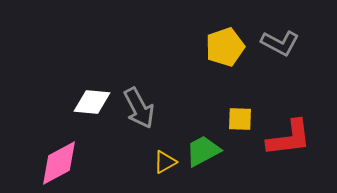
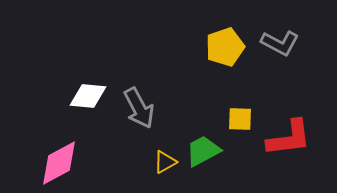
white diamond: moved 4 px left, 6 px up
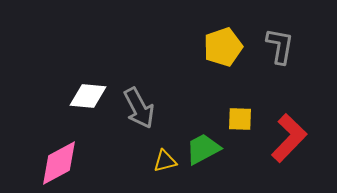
gray L-shape: moved 3 px down; rotated 108 degrees counterclockwise
yellow pentagon: moved 2 px left
red L-shape: rotated 39 degrees counterclockwise
green trapezoid: moved 2 px up
yellow triangle: moved 1 px up; rotated 15 degrees clockwise
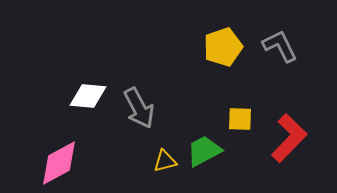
gray L-shape: rotated 36 degrees counterclockwise
green trapezoid: moved 1 px right, 2 px down
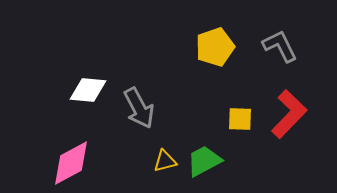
yellow pentagon: moved 8 px left
white diamond: moved 6 px up
red L-shape: moved 24 px up
green trapezoid: moved 10 px down
pink diamond: moved 12 px right
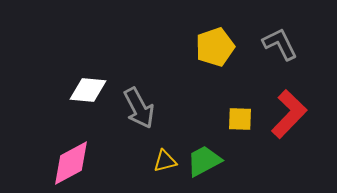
gray L-shape: moved 2 px up
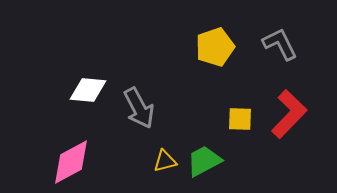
pink diamond: moved 1 px up
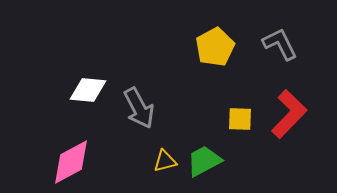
yellow pentagon: rotated 9 degrees counterclockwise
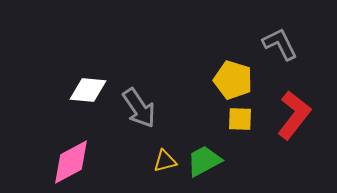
yellow pentagon: moved 18 px right, 33 px down; rotated 27 degrees counterclockwise
gray arrow: rotated 6 degrees counterclockwise
red L-shape: moved 5 px right, 1 px down; rotated 6 degrees counterclockwise
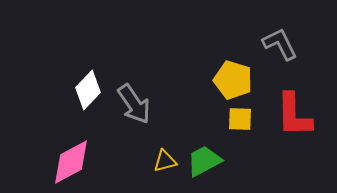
white diamond: rotated 51 degrees counterclockwise
gray arrow: moved 5 px left, 4 px up
red L-shape: rotated 141 degrees clockwise
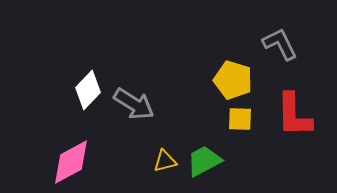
gray arrow: rotated 24 degrees counterclockwise
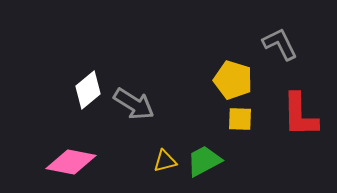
white diamond: rotated 6 degrees clockwise
red L-shape: moved 6 px right
pink diamond: rotated 39 degrees clockwise
